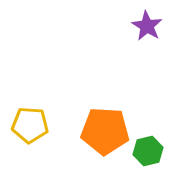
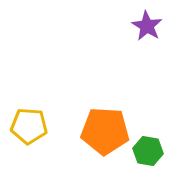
yellow pentagon: moved 1 px left, 1 px down
green hexagon: rotated 24 degrees clockwise
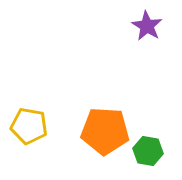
yellow pentagon: rotated 6 degrees clockwise
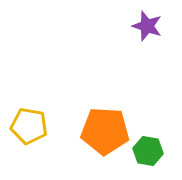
purple star: rotated 12 degrees counterclockwise
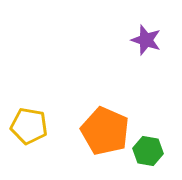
purple star: moved 1 px left, 14 px down
orange pentagon: rotated 21 degrees clockwise
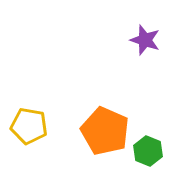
purple star: moved 1 px left
green hexagon: rotated 12 degrees clockwise
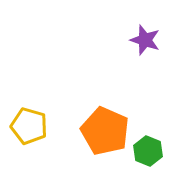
yellow pentagon: rotated 6 degrees clockwise
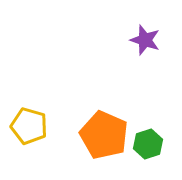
orange pentagon: moved 1 px left, 4 px down
green hexagon: moved 7 px up; rotated 20 degrees clockwise
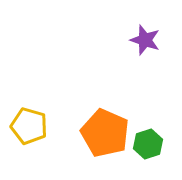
orange pentagon: moved 1 px right, 2 px up
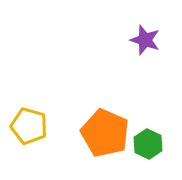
green hexagon: rotated 16 degrees counterclockwise
